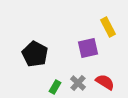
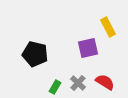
black pentagon: rotated 15 degrees counterclockwise
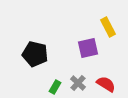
red semicircle: moved 1 px right, 2 px down
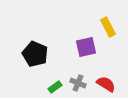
purple square: moved 2 px left, 1 px up
black pentagon: rotated 10 degrees clockwise
gray cross: rotated 21 degrees counterclockwise
green rectangle: rotated 24 degrees clockwise
